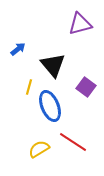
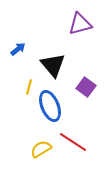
yellow semicircle: moved 2 px right
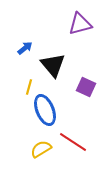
blue arrow: moved 7 px right, 1 px up
purple square: rotated 12 degrees counterclockwise
blue ellipse: moved 5 px left, 4 px down
